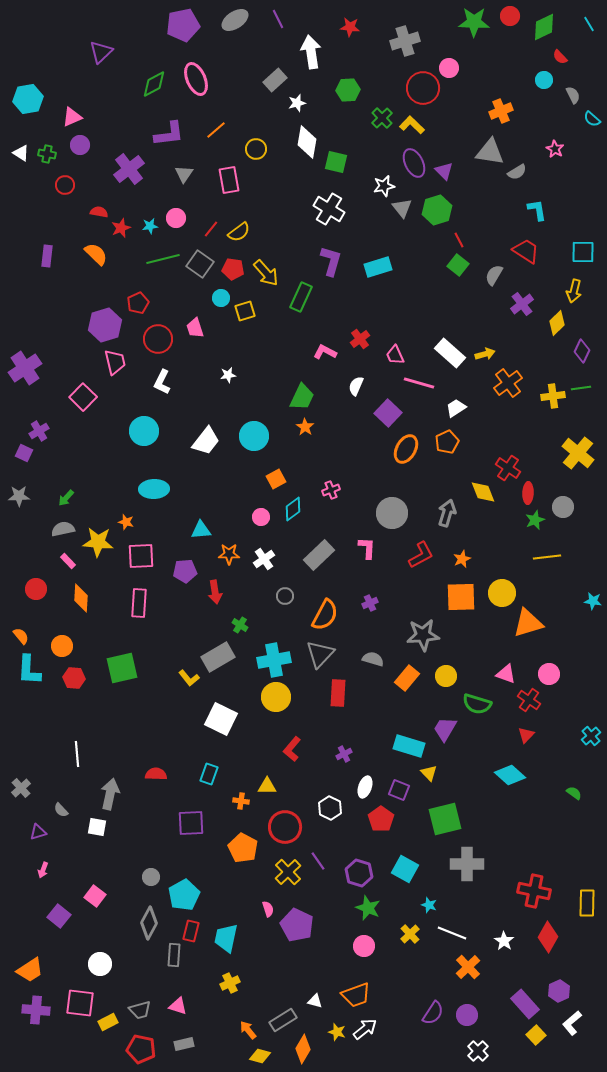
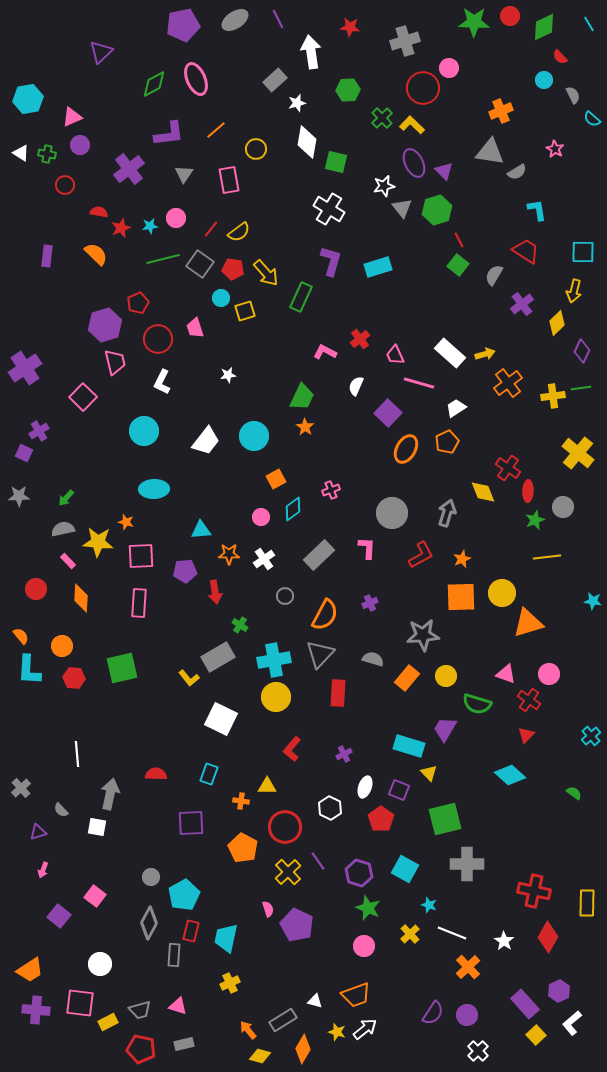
red ellipse at (528, 493): moved 2 px up
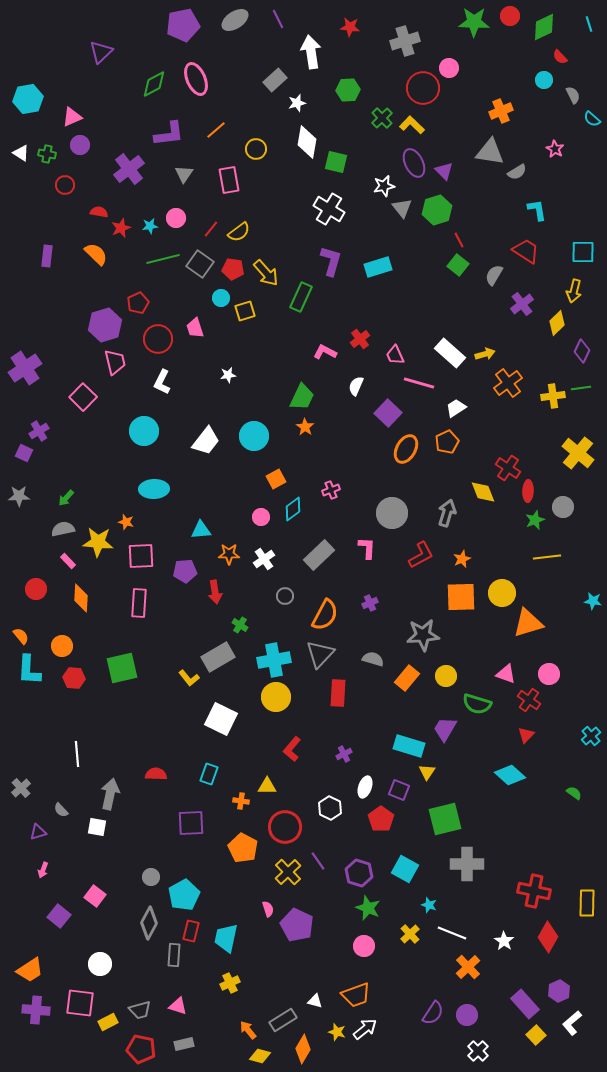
cyan line at (589, 24): rotated 14 degrees clockwise
yellow triangle at (429, 773): moved 2 px left, 1 px up; rotated 18 degrees clockwise
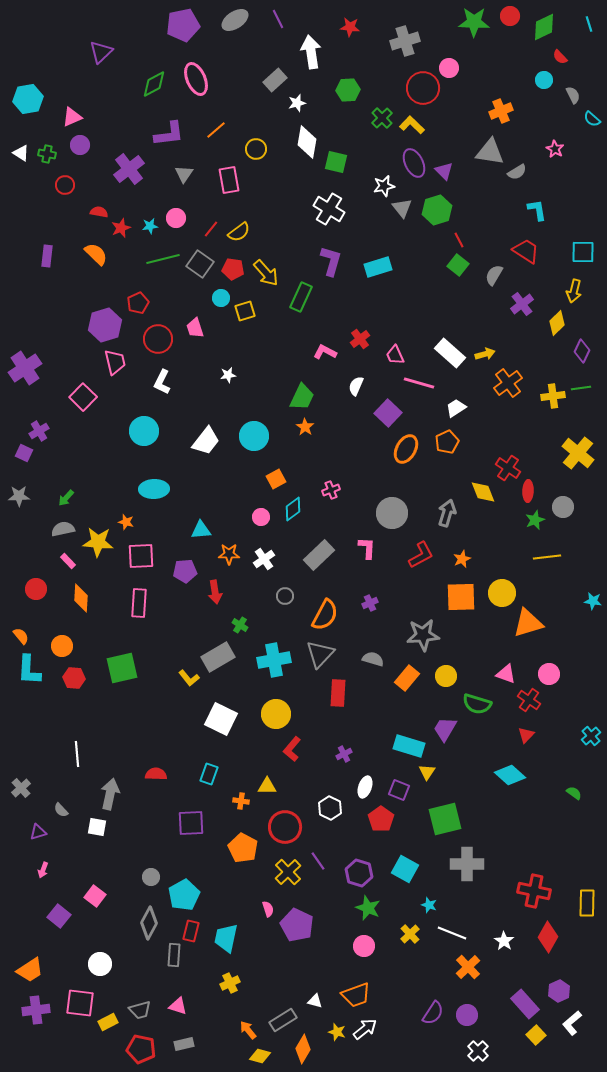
yellow circle at (276, 697): moved 17 px down
purple cross at (36, 1010): rotated 12 degrees counterclockwise
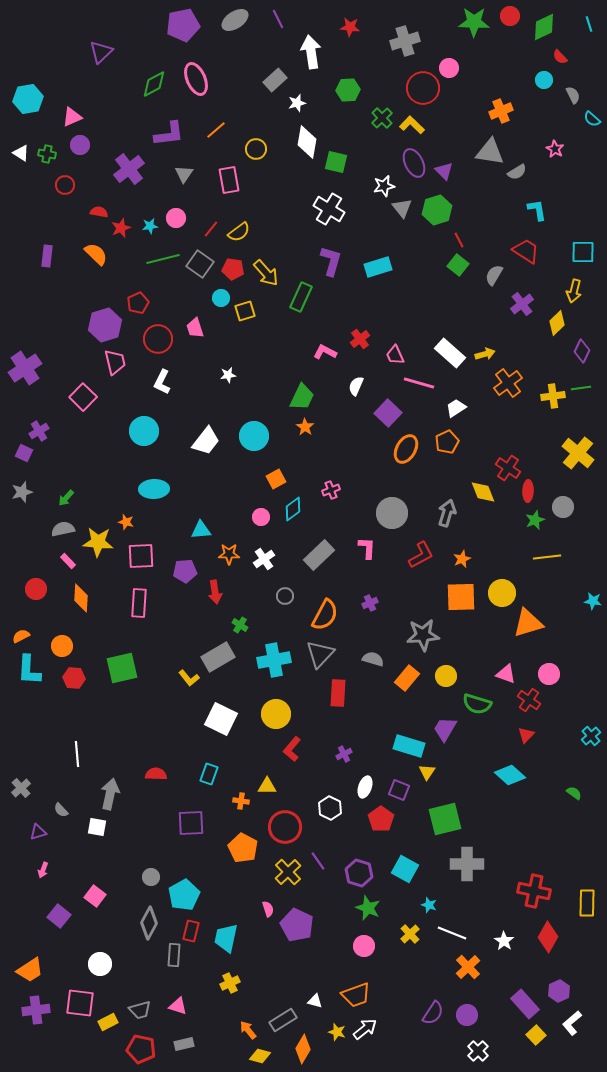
gray star at (19, 496): moved 3 px right, 4 px up; rotated 15 degrees counterclockwise
orange semicircle at (21, 636): rotated 78 degrees counterclockwise
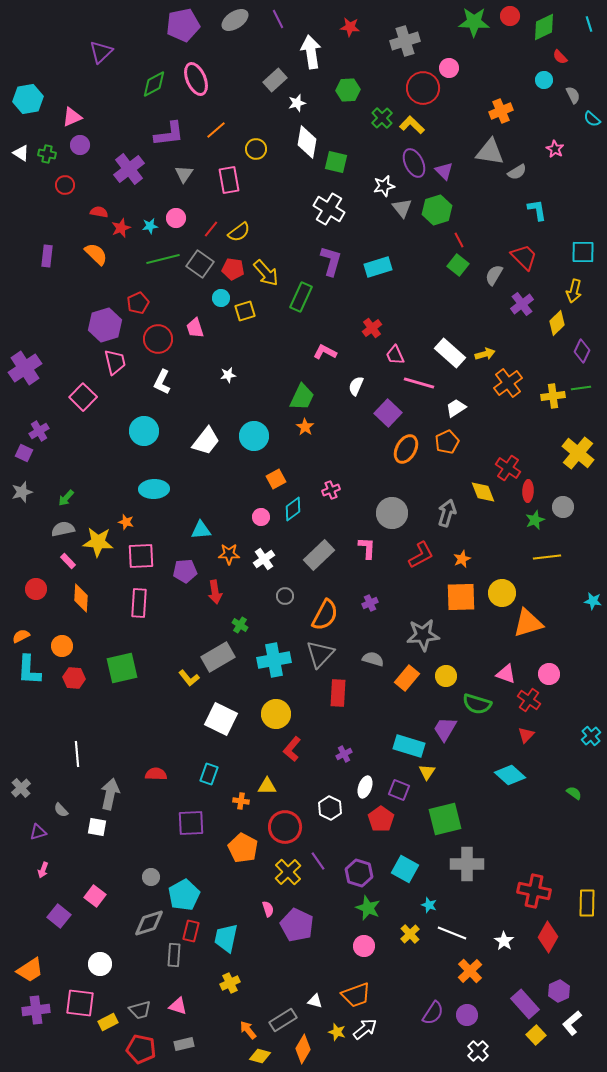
red trapezoid at (526, 251): moved 2 px left, 6 px down; rotated 12 degrees clockwise
red cross at (360, 339): moved 12 px right, 11 px up
gray diamond at (149, 923): rotated 44 degrees clockwise
orange cross at (468, 967): moved 2 px right, 4 px down
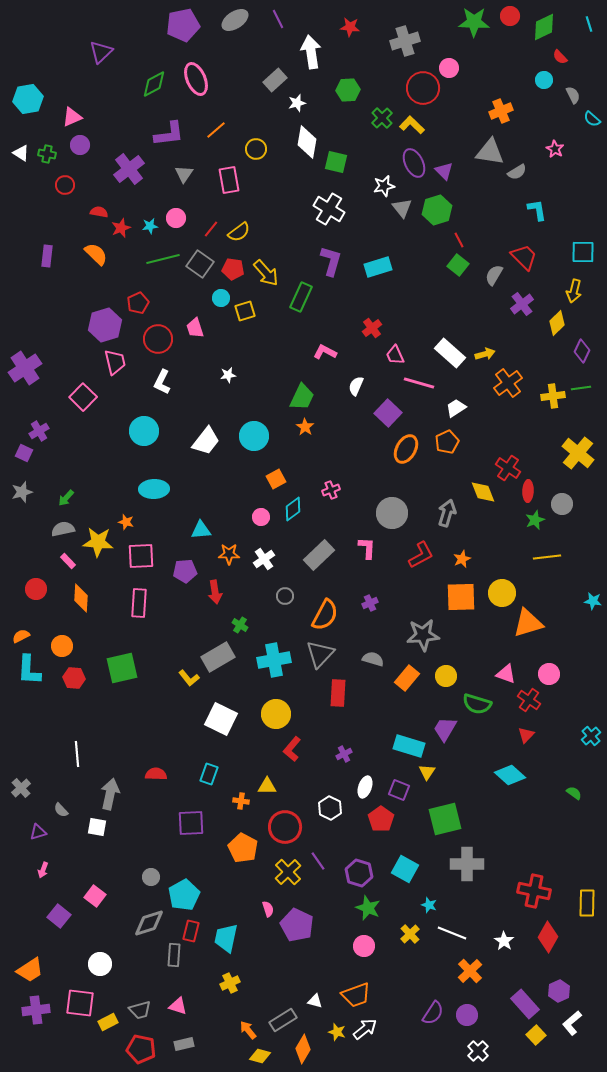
gray circle at (563, 507): moved 1 px left, 3 px up
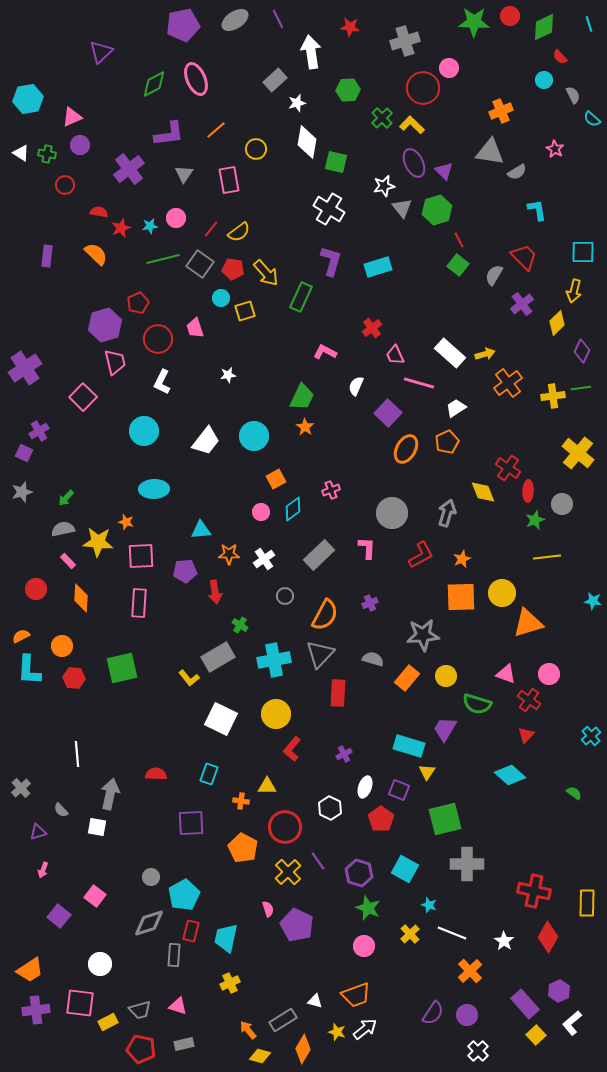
pink circle at (261, 517): moved 5 px up
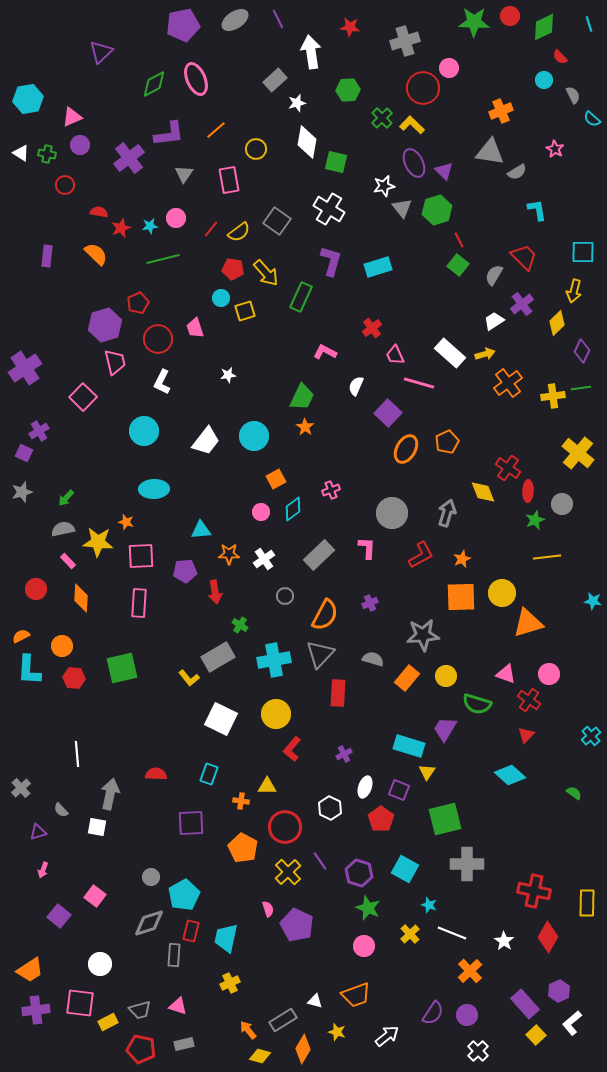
purple cross at (129, 169): moved 11 px up
gray square at (200, 264): moved 77 px right, 43 px up
white trapezoid at (456, 408): moved 38 px right, 87 px up
purple line at (318, 861): moved 2 px right
white arrow at (365, 1029): moved 22 px right, 7 px down
